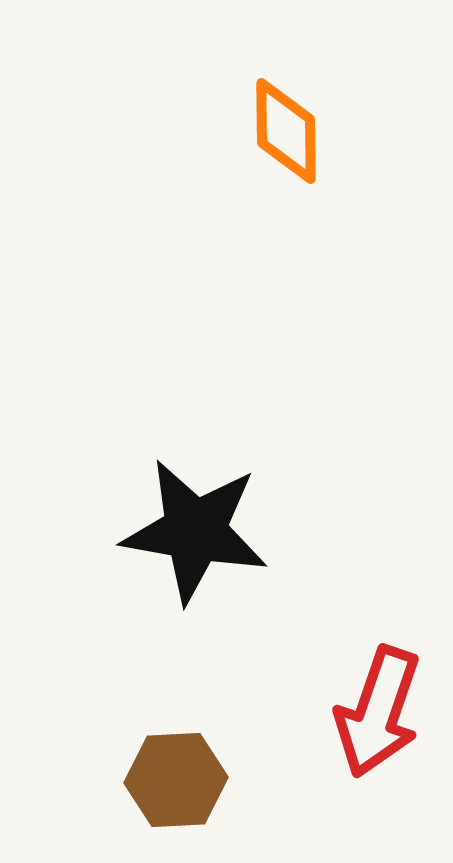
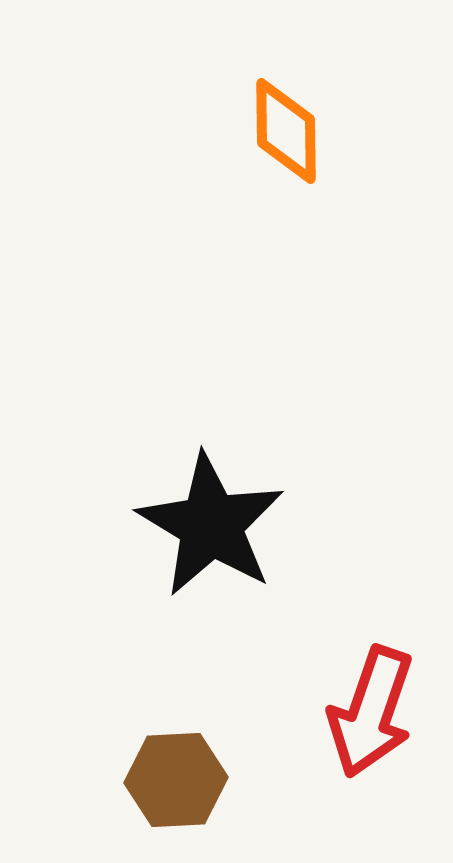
black star: moved 16 px right, 6 px up; rotated 21 degrees clockwise
red arrow: moved 7 px left
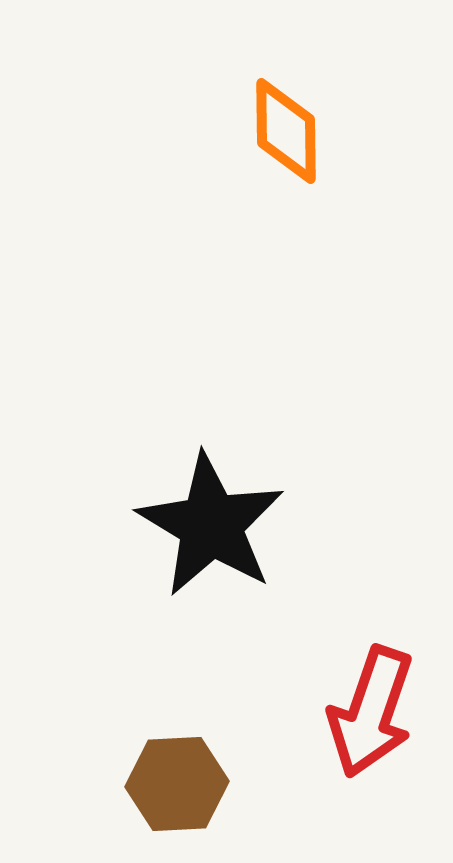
brown hexagon: moved 1 px right, 4 px down
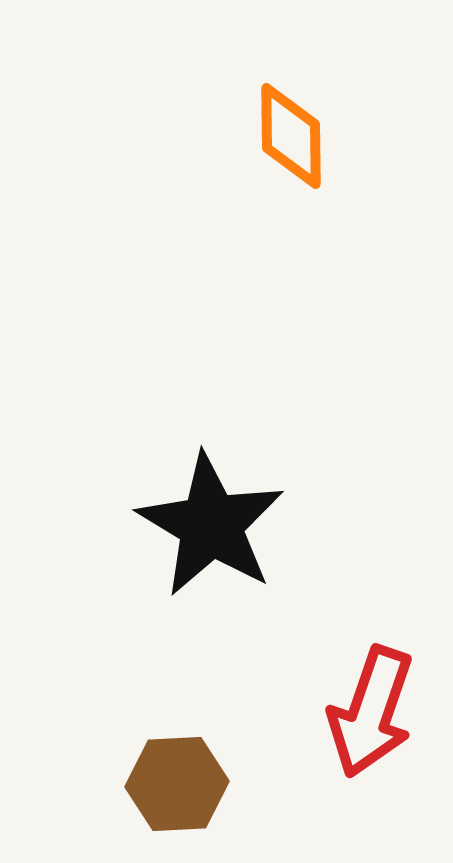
orange diamond: moved 5 px right, 5 px down
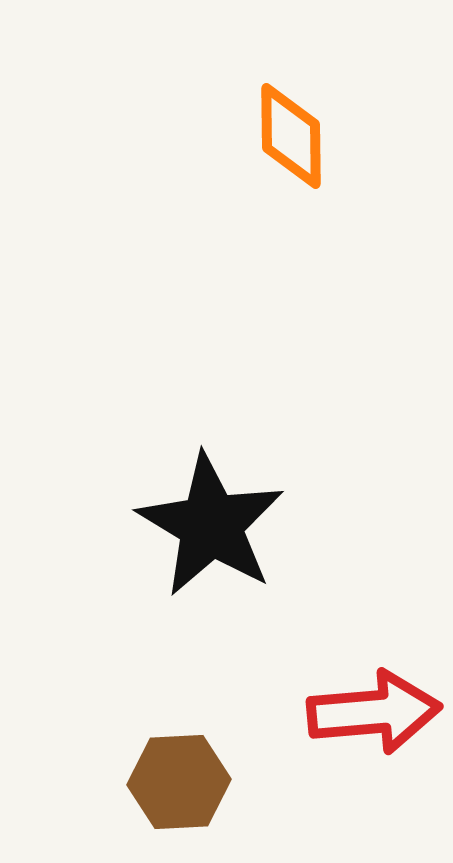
red arrow: moved 3 px right; rotated 114 degrees counterclockwise
brown hexagon: moved 2 px right, 2 px up
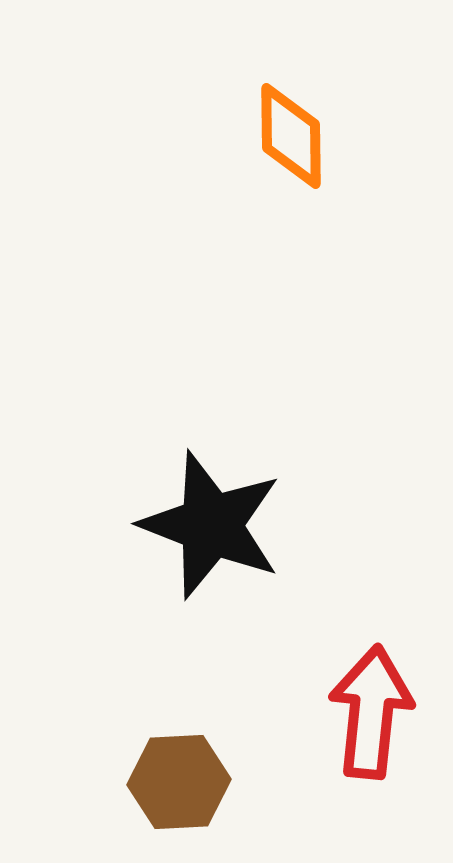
black star: rotated 10 degrees counterclockwise
red arrow: moved 3 px left; rotated 79 degrees counterclockwise
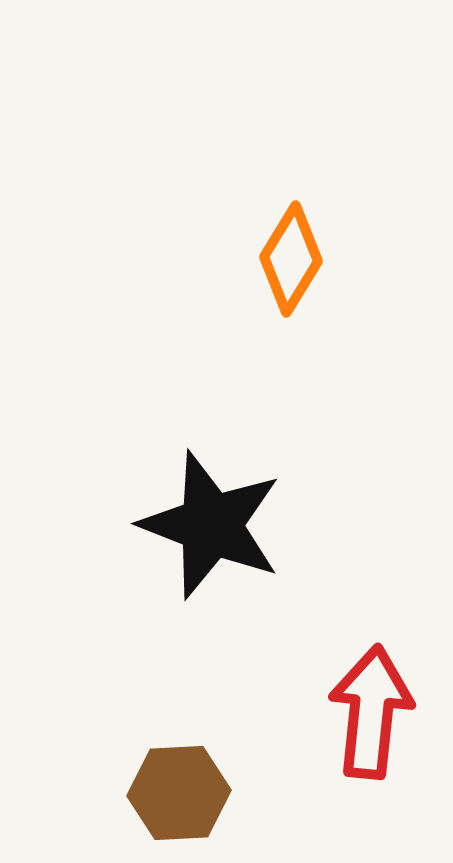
orange diamond: moved 123 px down; rotated 32 degrees clockwise
brown hexagon: moved 11 px down
